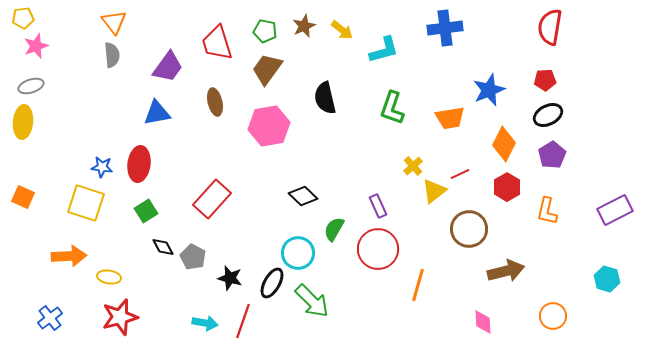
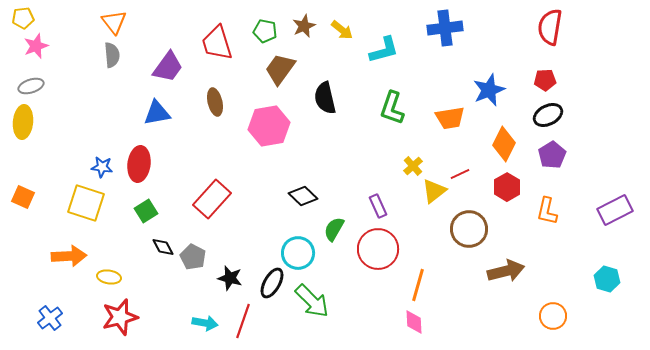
brown trapezoid at (267, 69): moved 13 px right
pink diamond at (483, 322): moved 69 px left
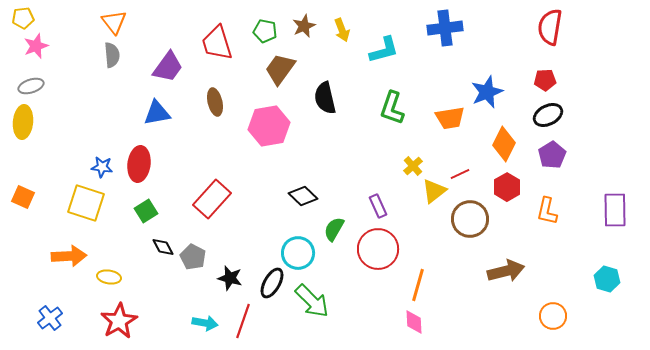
yellow arrow at (342, 30): rotated 30 degrees clockwise
blue star at (489, 90): moved 2 px left, 2 px down
purple rectangle at (615, 210): rotated 64 degrees counterclockwise
brown circle at (469, 229): moved 1 px right, 10 px up
red star at (120, 317): moved 1 px left, 4 px down; rotated 15 degrees counterclockwise
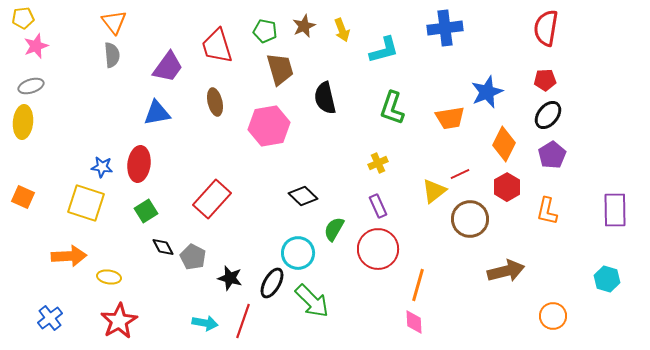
red semicircle at (550, 27): moved 4 px left, 1 px down
red trapezoid at (217, 43): moved 3 px down
brown trapezoid at (280, 69): rotated 128 degrees clockwise
black ellipse at (548, 115): rotated 24 degrees counterclockwise
yellow cross at (413, 166): moved 35 px left, 3 px up; rotated 18 degrees clockwise
